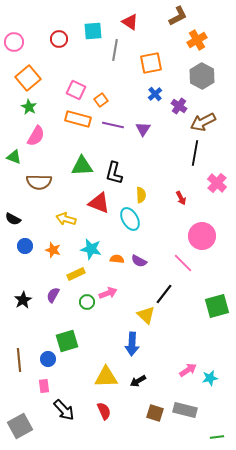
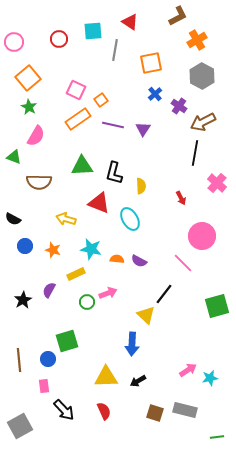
orange rectangle at (78, 119): rotated 50 degrees counterclockwise
yellow semicircle at (141, 195): moved 9 px up
purple semicircle at (53, 295): moved 4 px left, 5 px up
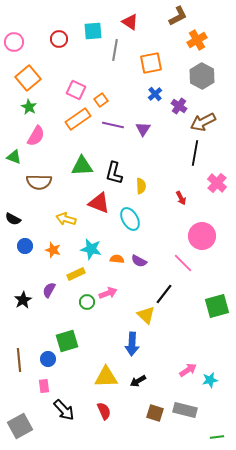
cyan star at (210, 378): moved 2 px down
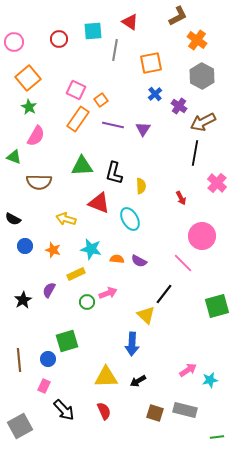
orange cross at (197, 40): rotated 24 degrees counterclockwise
orange rectangle at (78, 119): rotated 20 degrees counterclockwise
pink rectangle at (44, 386): rotated 32 degrees clockwise
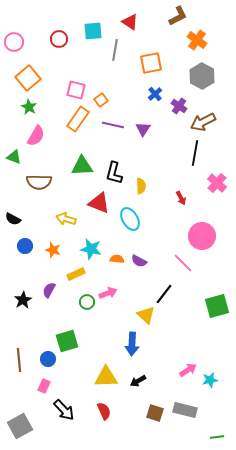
pink square at (76, 90): rotated 12 degrees counterclockwise
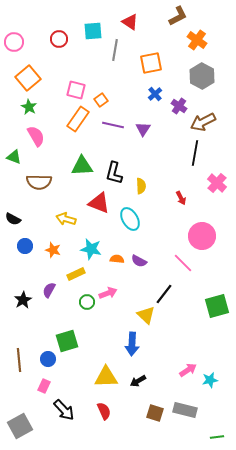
pink semicircle at (36, 136): rotated 60 degrees counterclockwise
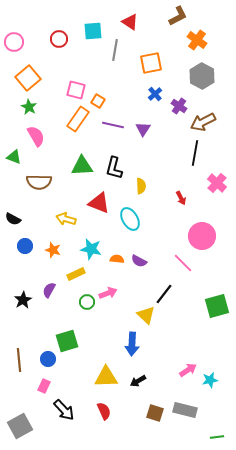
orange square at (101, 100): moved 3 px left, 1 px down; rotated 24 degrees counterclockwise
black L-shape at (114, 173): moved 5 px up
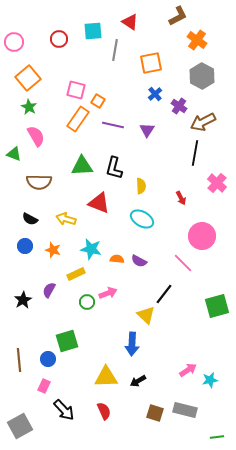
purple triangle at (143, 129): moved 4 px right, 1 px down
green triangle at (14, 157): moved 3 px up
black semicircle at (13, 219): moved 17 px right
cyan ellipse at (130, 219): moved 12 px right; rotated 30 degrees counterclockwise
